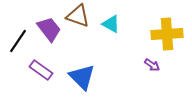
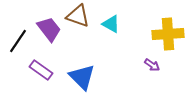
yellow cross: moved 1 px right
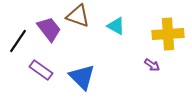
cyan triangle: moved 5 px right, 2 px down
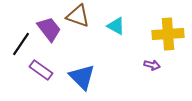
black line: moved 3 px right, 3 px down
purple arrow: rotated 21 degrees counterclockwise
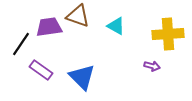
purple trapezoid: moved 2 px up; rotated 60 degrees counterclockwise
purple arrow: moved 1 px down
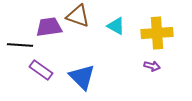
yellow cross: moved 11 px left, 1 px up
black line: moved 1 px left, 1 px down; rotated 60 degrees clockwise
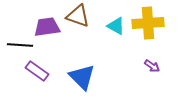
purple trapezoid: moved 2 px left
yellow cross: moved 9 px left, 10 px up
purple arrow: rotated 21 degrees clockwise
purple rectangle: moved 4 px left, 1 px down
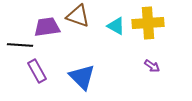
purple rectangle: rotated 25 degrees clockwise
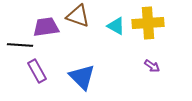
purple trapezoid: moved 1 px left
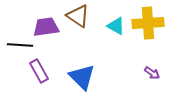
brown triangle: rotated 15 degrees clockwise
purple arrow: moved 7 px down
purple rectangle: moved 2 px right
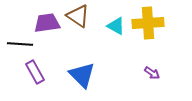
purple trapezoid: moved 1 px right, 4 px up
black line: moved 1 px up
purple rectangle: moved 4 px left, 1 px down
blue triangle: moved 2 px up
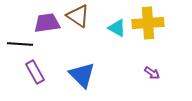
cyan triangle: moved 1 px right, 2 px down
